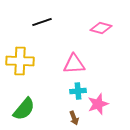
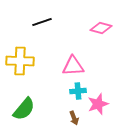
pink triangle: moved 1 px left, 2 px down
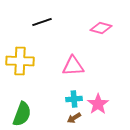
cyan cross: moved 4 px left, 8 px down
pink star: rotated 15 degrees counterclockwise
green semicircle: moved 2 px left, 5 px down; rotated 20 degrees counterclockwise
brown arrow: rotated 80 degrees clockwise
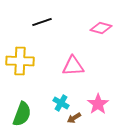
cyan cross: moved 13 px left, 4 px down; rotated 35 degrees clockwise
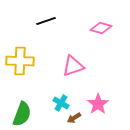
black line: moved 4 px right, 1 px up
pink triangle: rotated 15 degrees counterclockwise
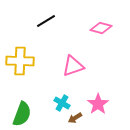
black line: rotated 12 degrees counterclockwise
cyan cross: moved 1 px right
brown arrow: moved 1 px right
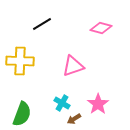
black line: moved 4 px left, 3 px down
brown arrow: moved 1 px left, 1 px down
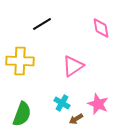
pink diamond: rotated 65 degrees clockwise
pink triangle: rotated 15 degrees counterclockwise
pink star: rotated 15 degrees counterclockwise
brown arrow: moved 2 px right
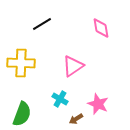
yellow cross: moved 1 px right, 2 px down
cyan cross: moved 2 px left, 4 px up
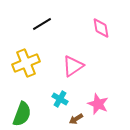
yellow cross: moved 5 px right; rotated 24 degrees counterclockwise
